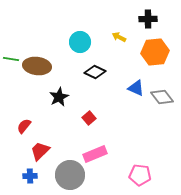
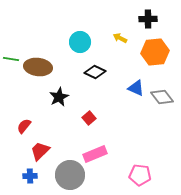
yellow arrow: moved 1 px right, 1 px down
brown ellipse: moved 1 px right, 1 px down
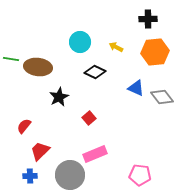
yellow arrow: moved 4 px left, 9 px down
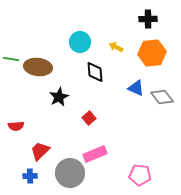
orange hexagon: moved 3 px left, 1 px down
black diamond: rotated 60 degrees clockwise
red semicircle: moved 8 px left; rotated 133 degrees counterclockwise
gray circle: moved 2 px up
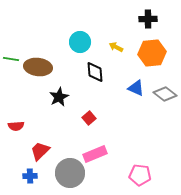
gray diamond: moved 3 px right, 3 px up; rotated 15 degrees counterclockwise
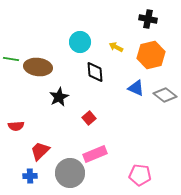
black cross: rotated 12 degrees clockwise
orange hexagon: moved 1 px left, 2 px down; rotated 8 degrees counterclockwise
gray diamond: moved 1 px down
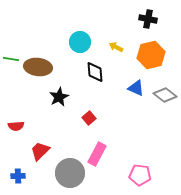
pink rectangle: moved 2 px right; rotated 40 degrees counterclockwise
blue cross: moved 12 px left
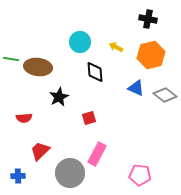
red square: rotated 24 degrees clockwise
red semicircle: moved 8 px right, 8 px up
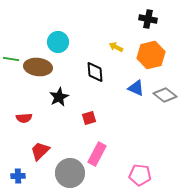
cyan circle: moved 22 px left
